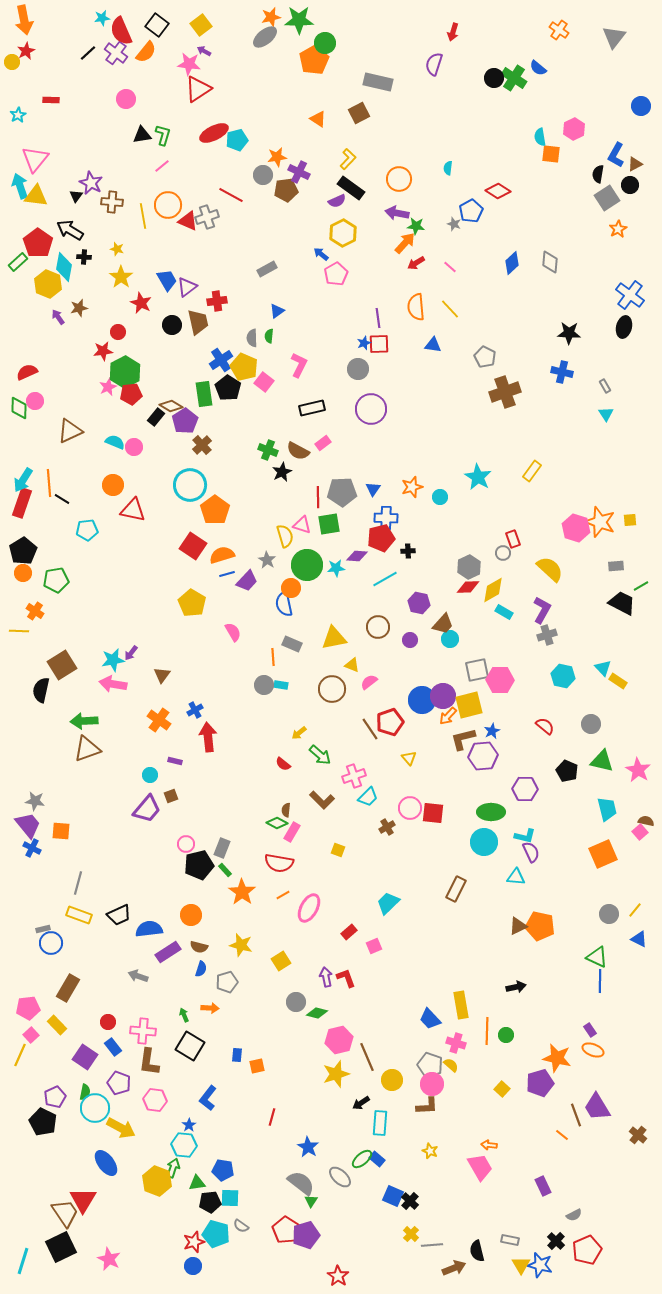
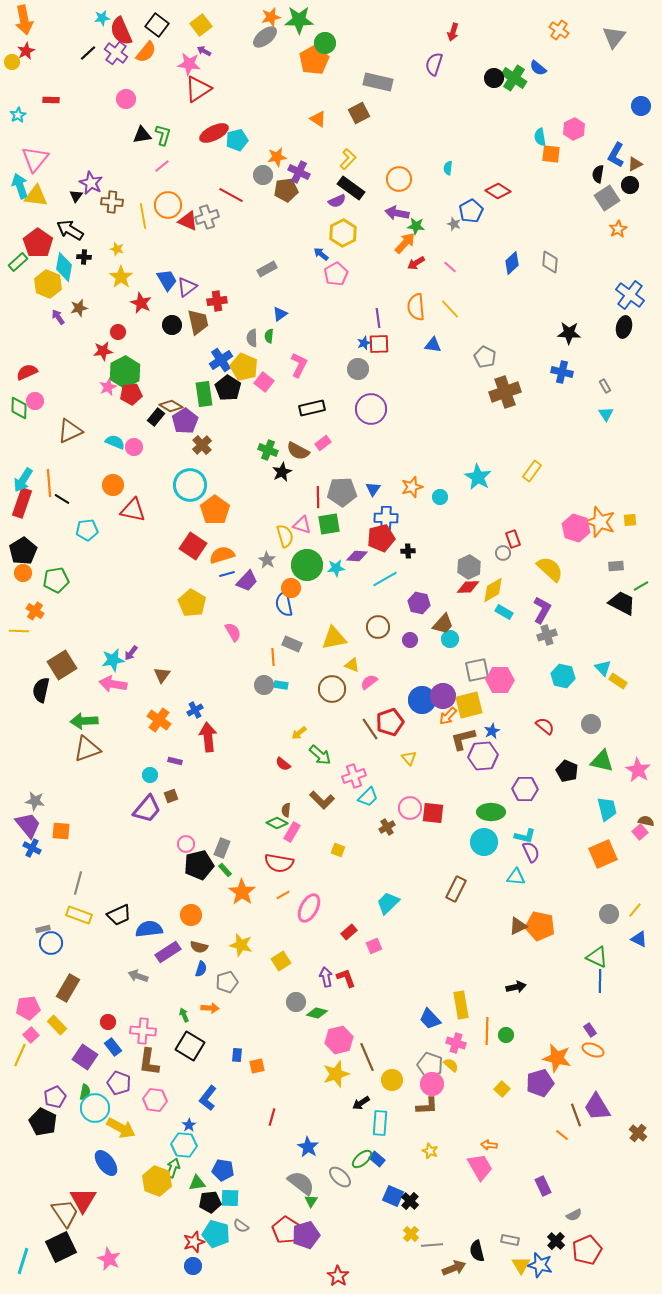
blue triangle at (277, 311): moved 3 px right, 3 px down
brown cross at (638, 1135): moved 2 px up
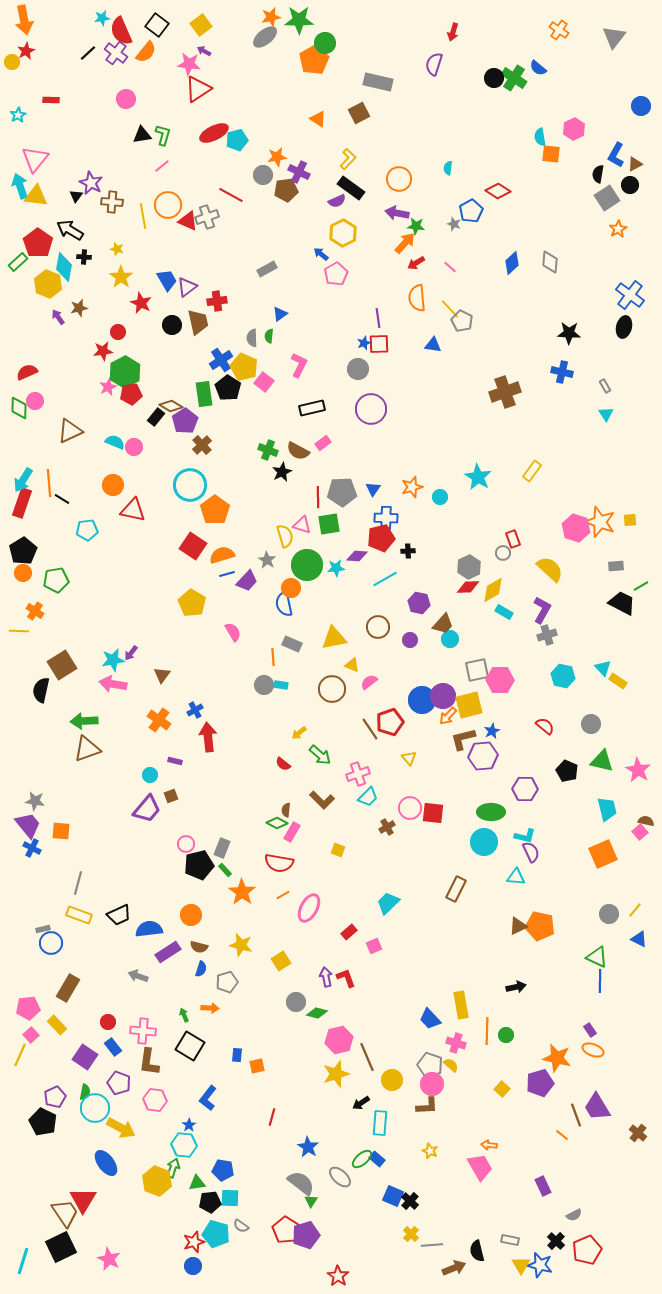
orange semicircle at (416, 307): moved 1 px right, 9 px up
gray pentagon at (485, 357): moved 23 px left, 36 px up
pink cross at (354, 776): moved 4 px right, 2 px up
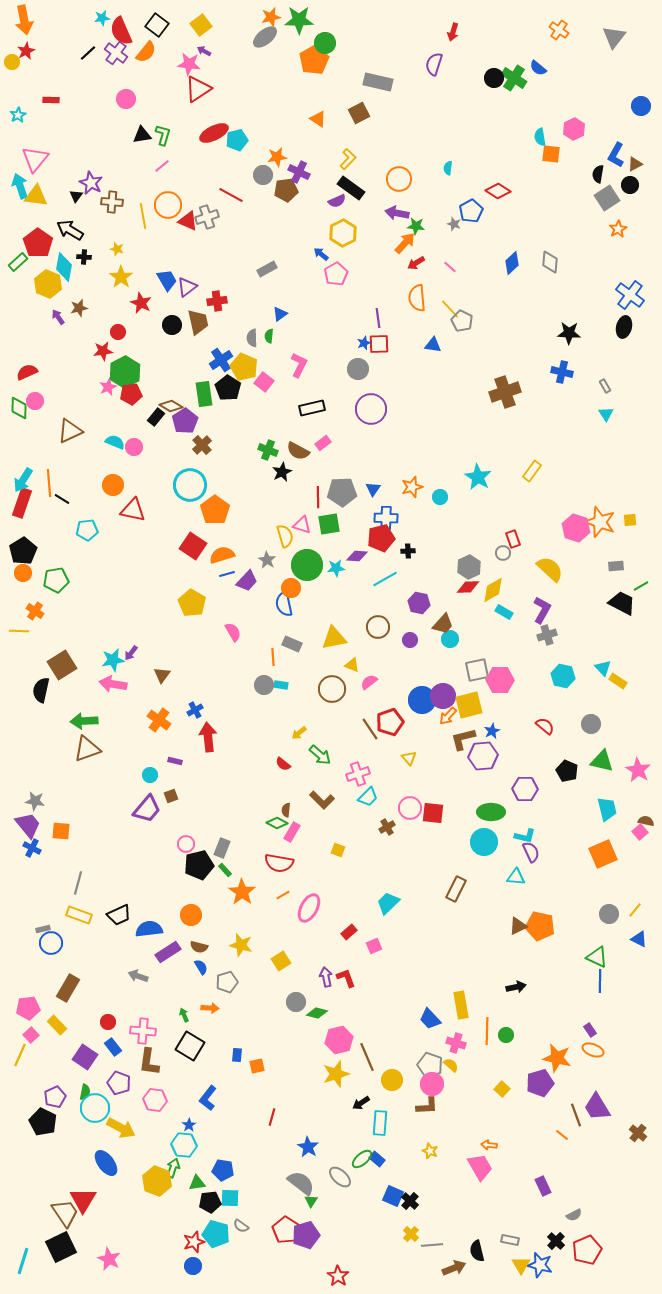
blue semicircle at (201, 969): moved 2 px up; rotated 49 degrees counterclockwise
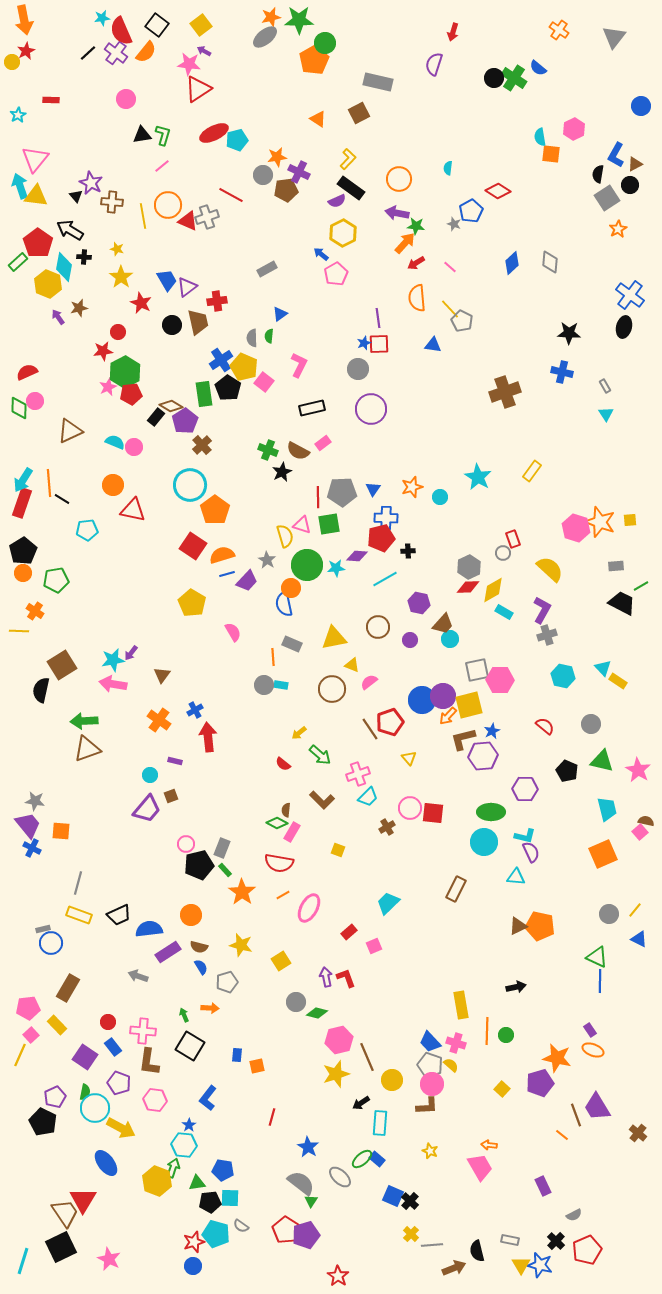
black triangle at (76, 196): rotated 16 degrees counterclockwise
blue trapezoid at (430, 1019): moved 23 px down
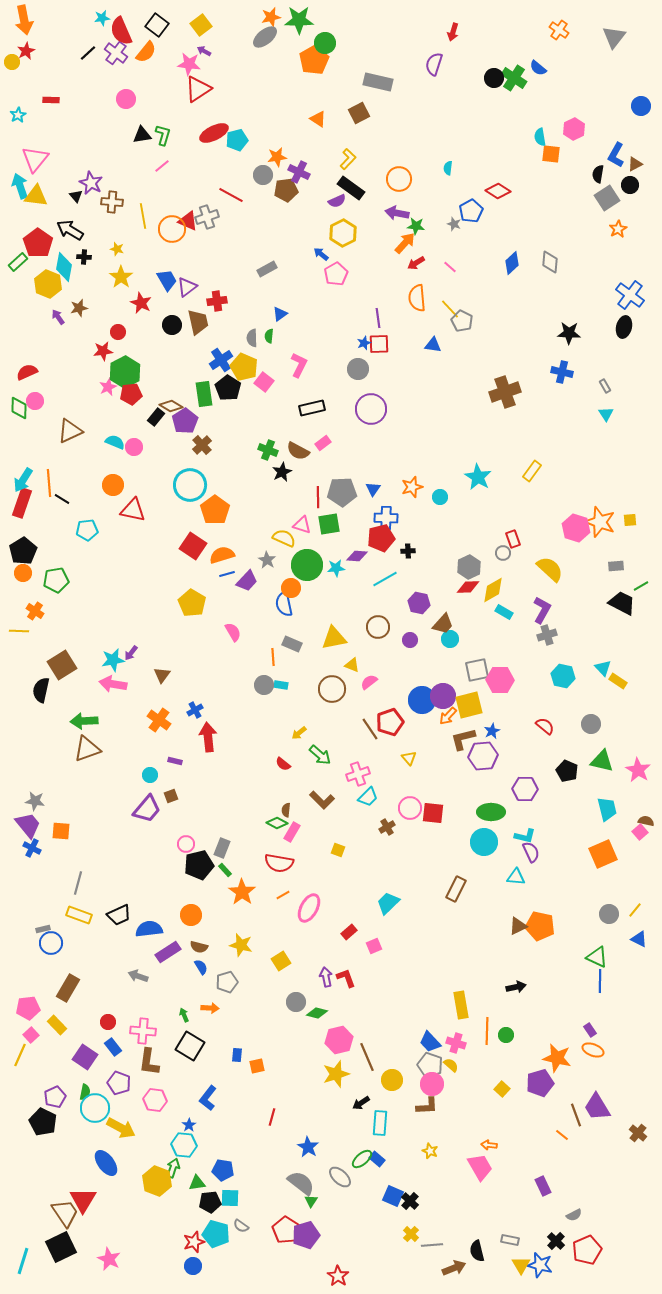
orange circle at (168, 205): moved 4 px right, 24 px down
yellow semicircle at (285, 536): moved 1 px left, 2 px down; rotated 50 degrees counterclockwise
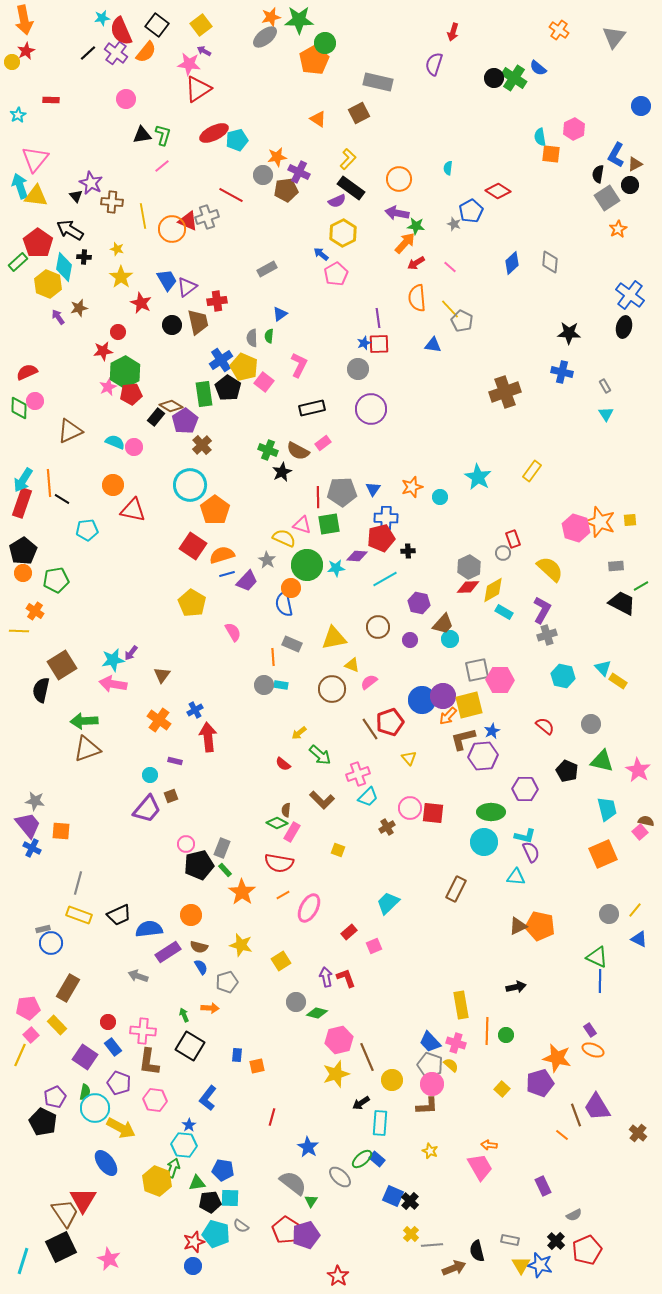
gray semicircle at (301, 1183): moved 8 px left
